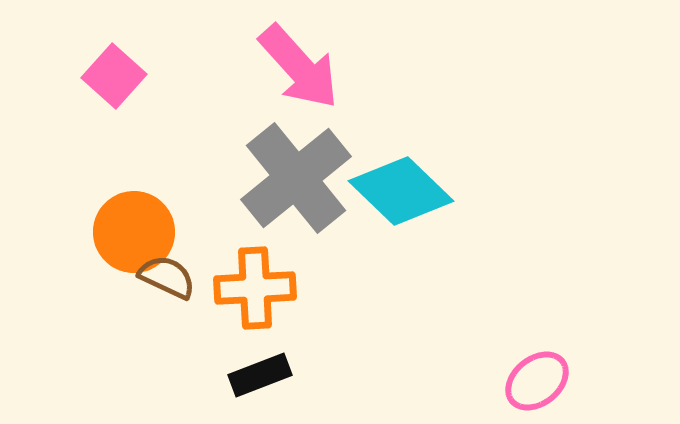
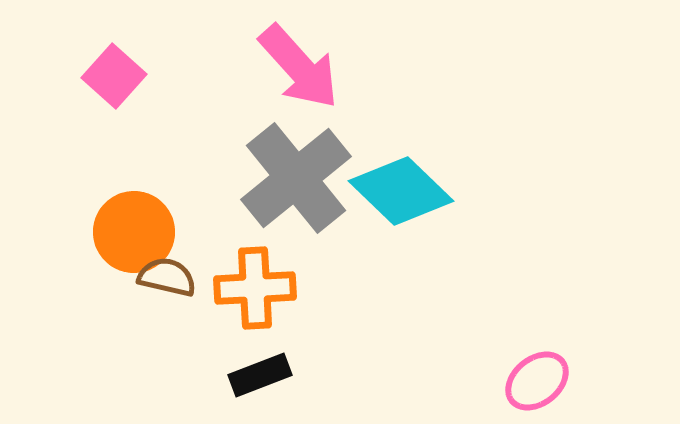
brown semicircle: rotated 12 degrees counterclockwise
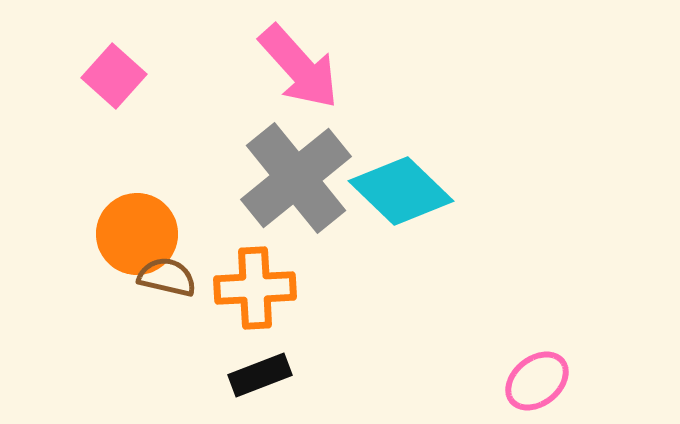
orange circle: moved 3 px right, 2 px down
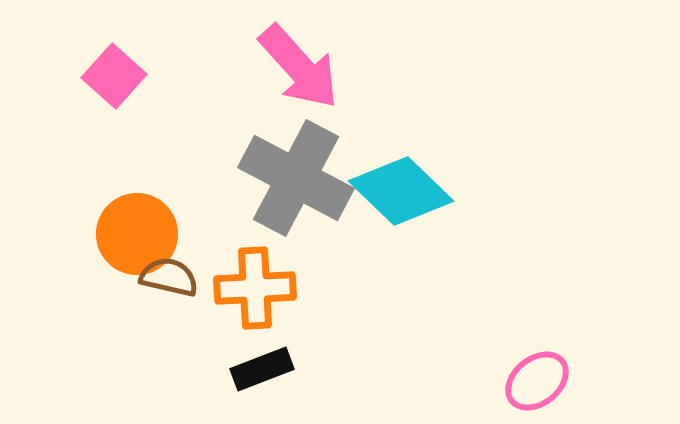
gray cross: rotated 23 degrees counterclockwise
brown semicircle: moved 2 px right
black rectangle: moved 2 px right, 6 px up
